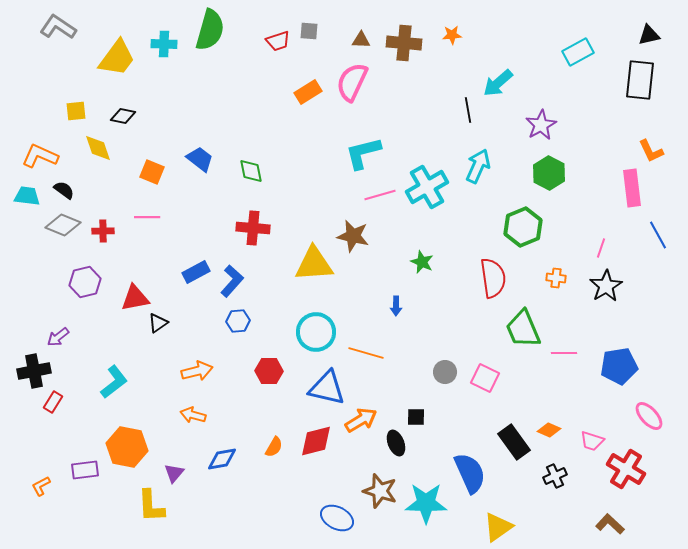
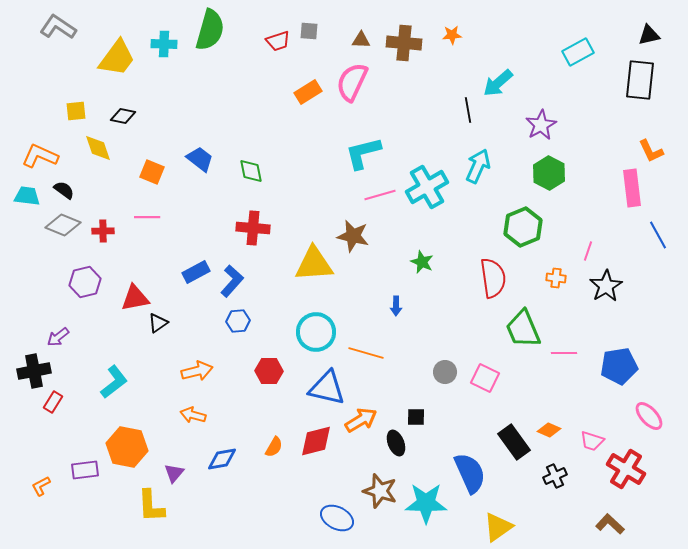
pink line at (601, 248): moved 13 px left, 3 px down
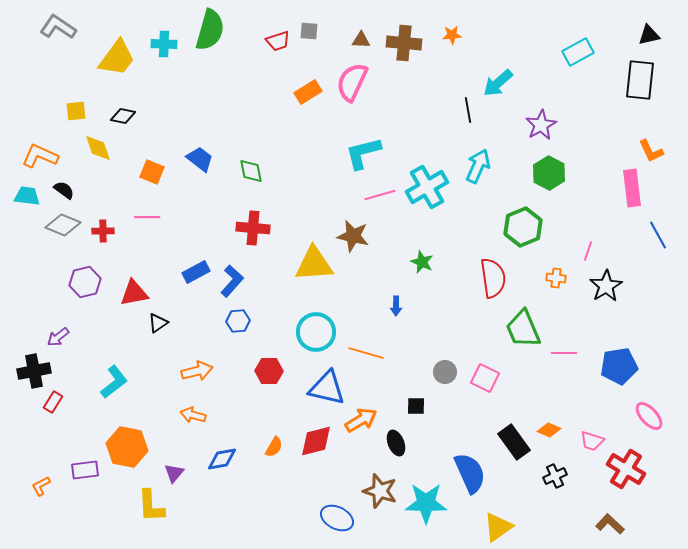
red triangle at (135, 298): moved 1 px left, 5 px up
black square at (416, 417): moved 11 px up
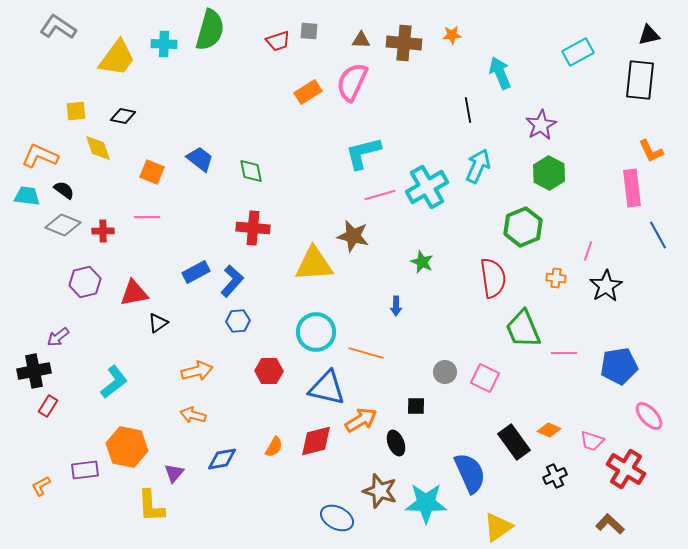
cyan arrow at (498, 83): moved 2 px right, 10 px up; rotated 108 degrees clockwise
red rectangle at (53, 402): moved 5 px left, 4 px down
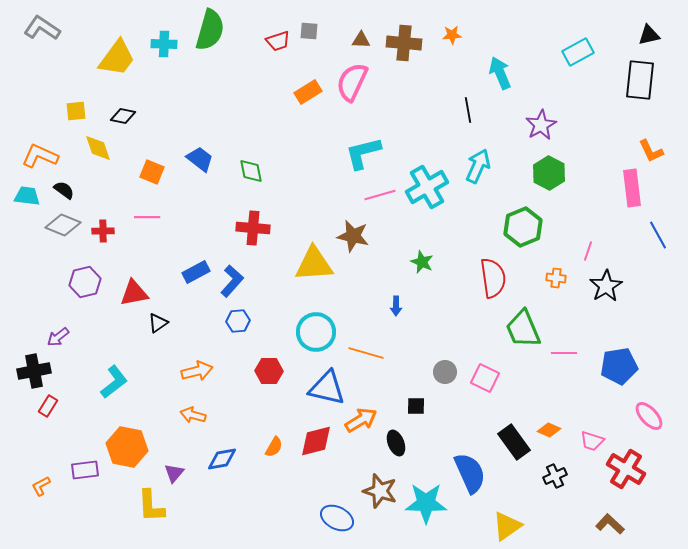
gray L-shape at (58, 27): moved 16 px left, 1 px down
yellow triangle at (498, 527): moved 9 px right, 1 px up
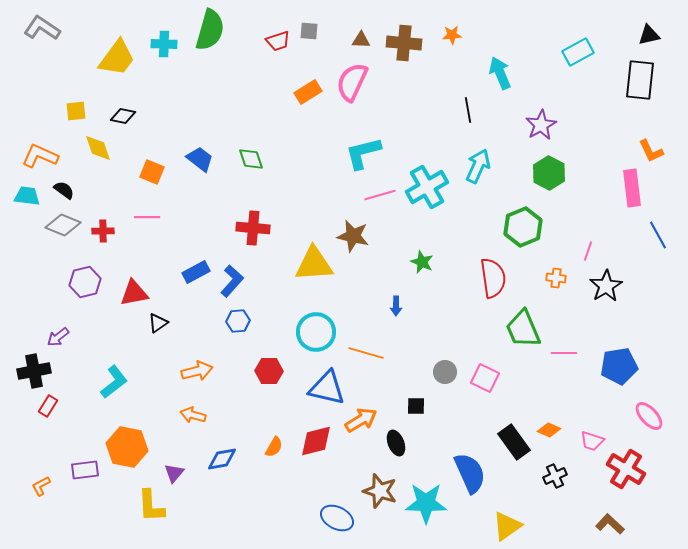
green diamond at (251, 171): moved 12 px up; rotated 8 degrees counterclockwise
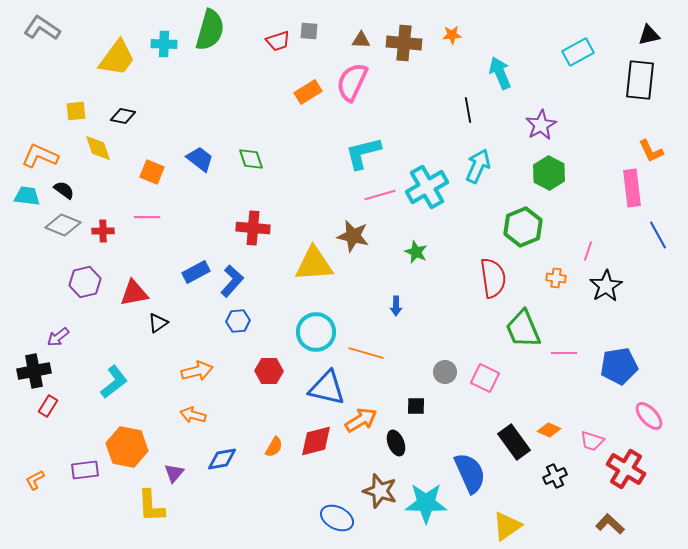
green star at (422, 262): moved 6 px left, 10 px up
orange L-shape at (41, 486): moved 6 px left, 6 px up
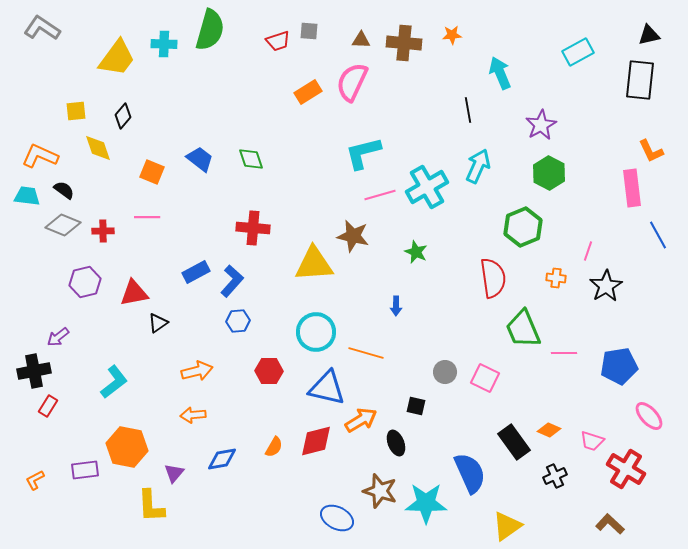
black diamond at (123, 116): rotated 60 degrees counterclockwise
black square at (416, 406): rotated 12 degrees clockwise
orange arrow at (193, 415): rotated 20 degrees counterclockwise
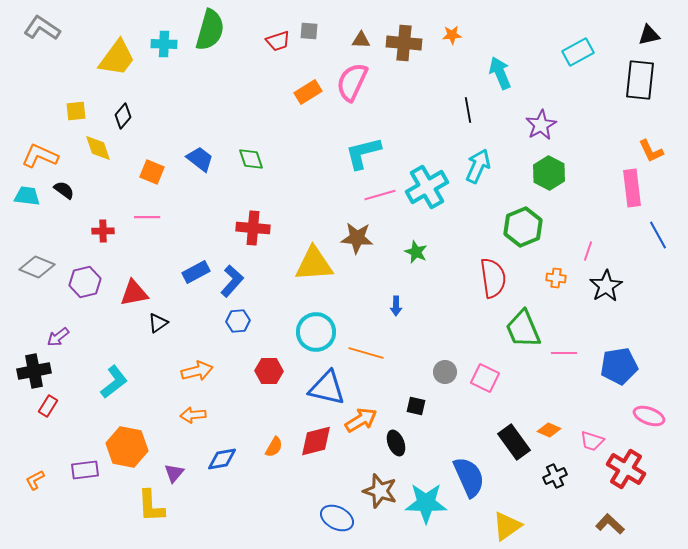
gray diamond at (63, 225): moved 26 px left, 42 px down
brown star at (353, 236): moved 4 px right, 2 px down; rotated 8 degrees counterclockwise
pink ellipse at (649, 416): rotated 28 degrees counterclockwise
blue semicircle at (470, 473): moved 1 px left, 4 px down
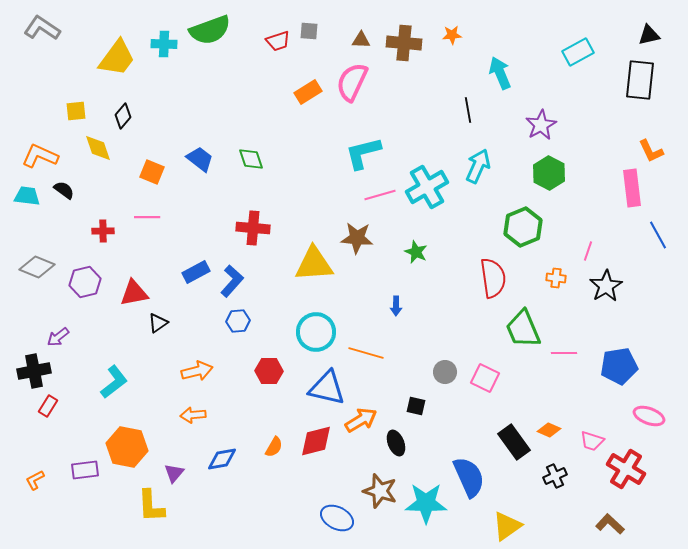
green semicircle at (210, 30): rotated 54 degrees clockwise
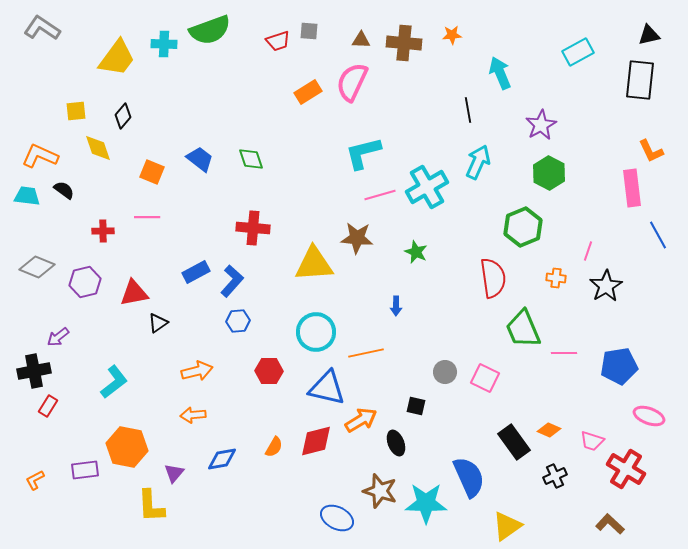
cyan arrow at (478, 166): moved 4 px up
orange line at (366, 353): rotated 28 degrees counterclockwise
